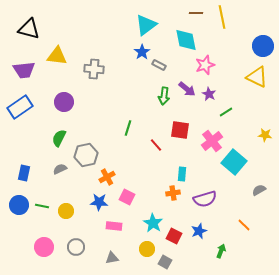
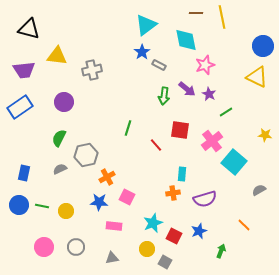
gray cross at (94, 69): moved 2 px left, 1 px down; rotated 18 degrees counterclockwise
cyan star at (153, 223): rotated 18 degrees clockwise
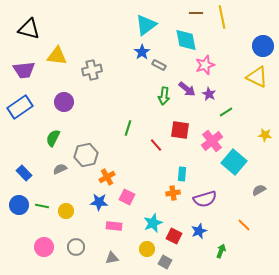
green semicircle at (59, 138): moved 6 px left
blue rectangle at (24, 173): rotated 56 degrees counterclockwise
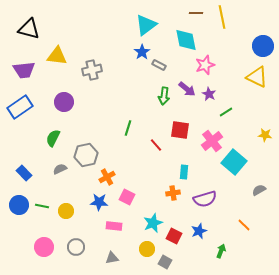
cyan rectangle at (182, 174): moved 2 px right, 2 px up
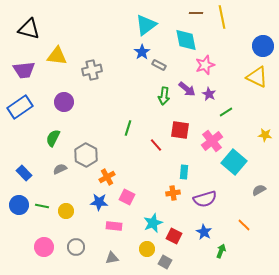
gray hexagon at (86, 155): rotated 20 degrees counterclockwise
blue star at (199, 231): moved 5 px right, 1 px down; rotated 21 degrees counterclockwise
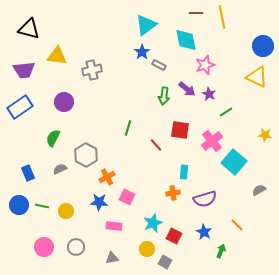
blue rectangle at (24, 173): moved 4 px right; rotated 21 degrees clockwise
orange line at (244, 225): moved 7 px left
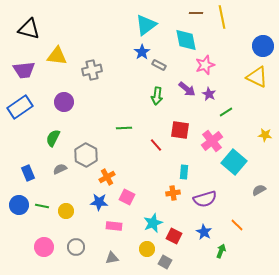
green arrow at (164, 96): moved 7 px left
green line at (128, 128): moved 4 px left; rotated 70 degrees clockwise
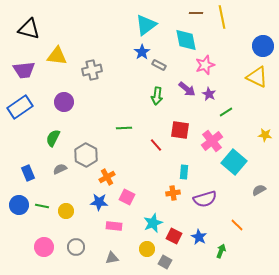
blue star at (204, 232): moved 5 px left, 5 px down
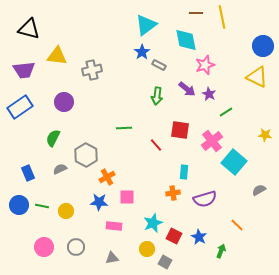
pink square at (127, 197): rotated 28 degrees counterclockwise
